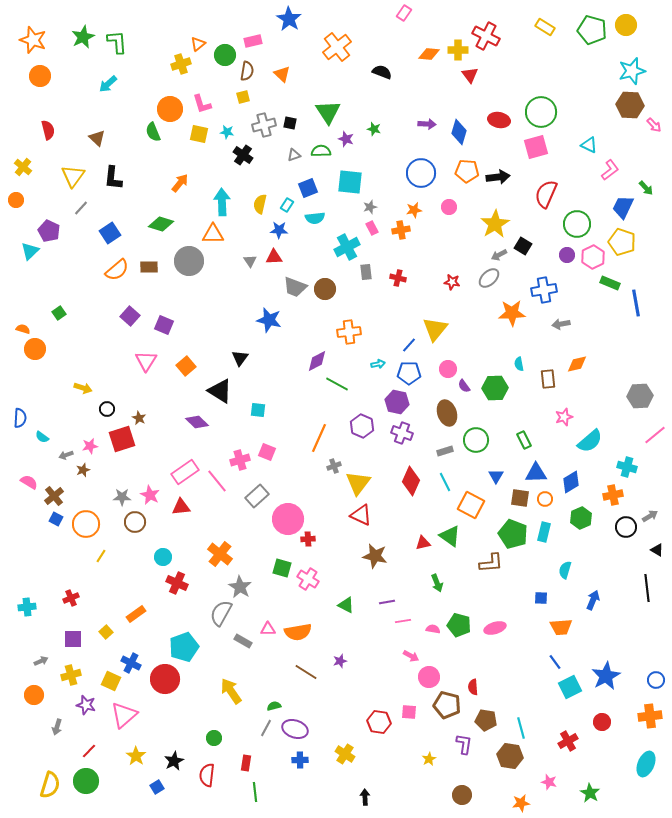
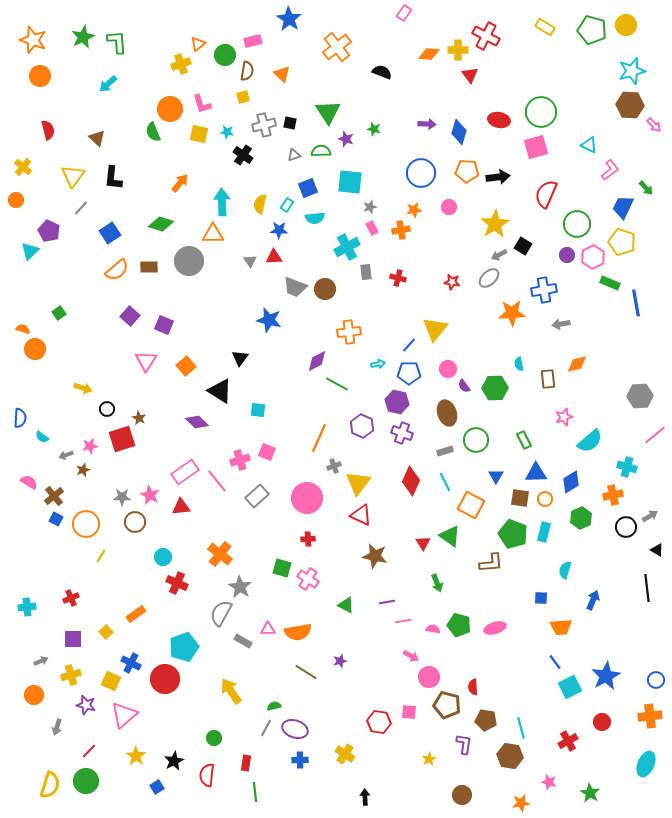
pink circle at (288, 519): moved 19 px right, 21 px up
red triangle at (423, 543): rotated 49 degrees counterclockwise
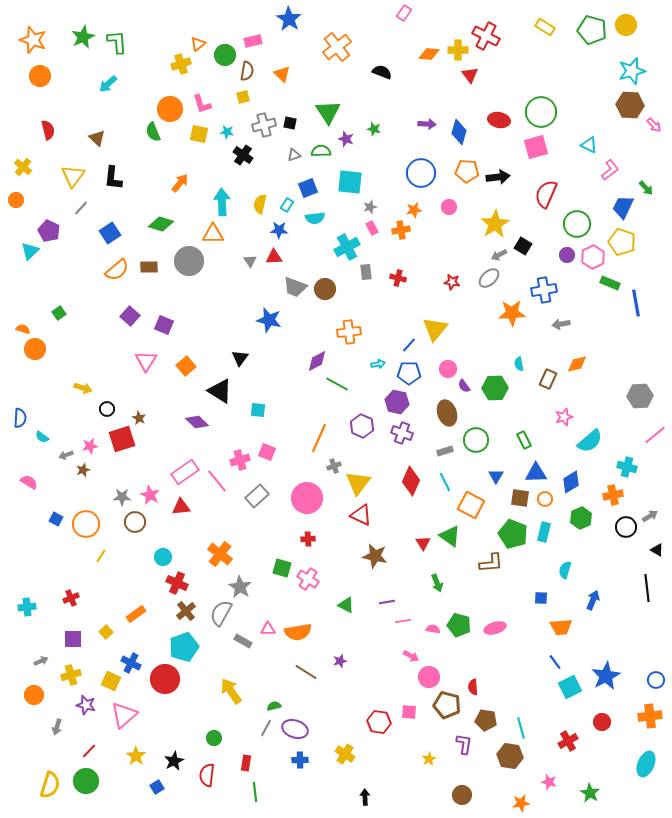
brown rectangle at (548, 379): rotated 30 degrees clockwise
brown cross at (54, 496): moved 132 px right, 115 px down
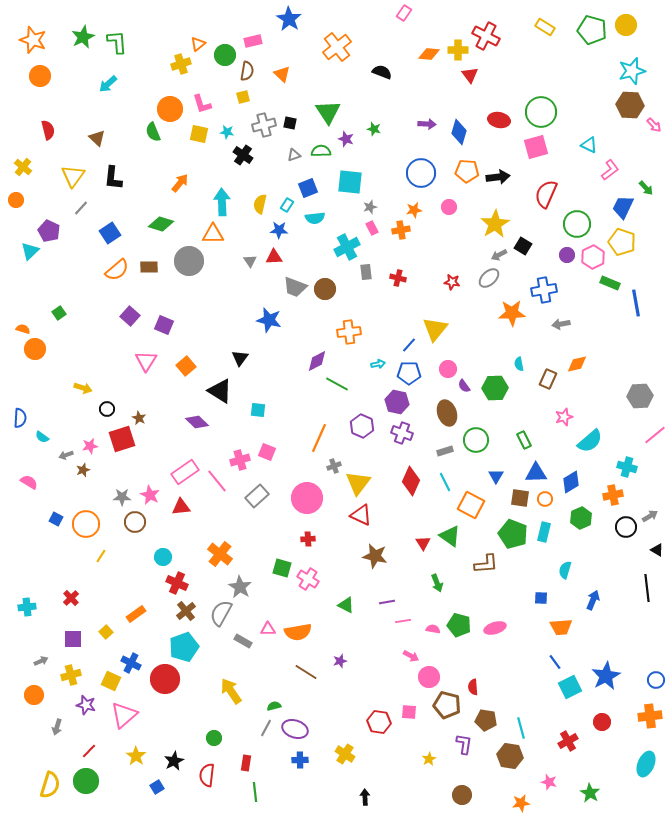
brown L-shape at (491, 563): moved 5 px left, 1 px down
red cross at (71, 598): rotated 21 degrees counterclockwise
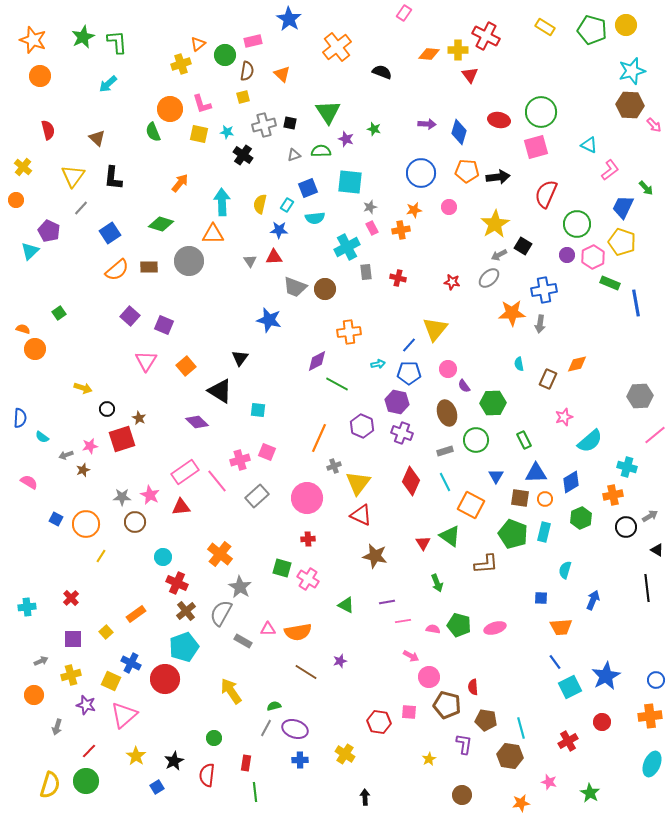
gray arrow at (561, 324): moved 21 px left; rotated 72 degrees counterclockwise
green hexagon at (495, 388): moved 2 px left, 15 px down
cyan ellipse at (646, 764): moved 6 px right
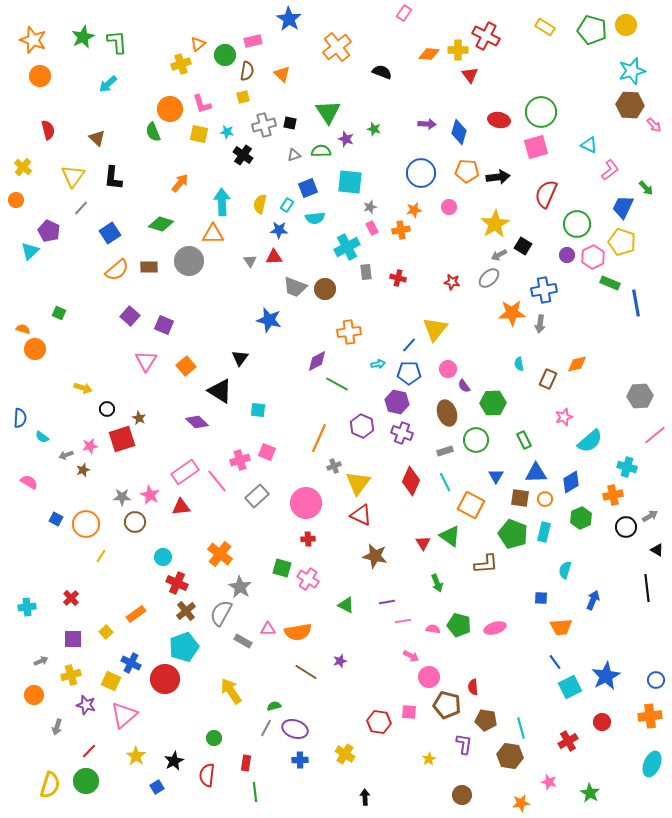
green square at (59, 313): rotated 32 degrees counterclockwise
pink circle at (307, 498): moved 1 px left, 5 px down
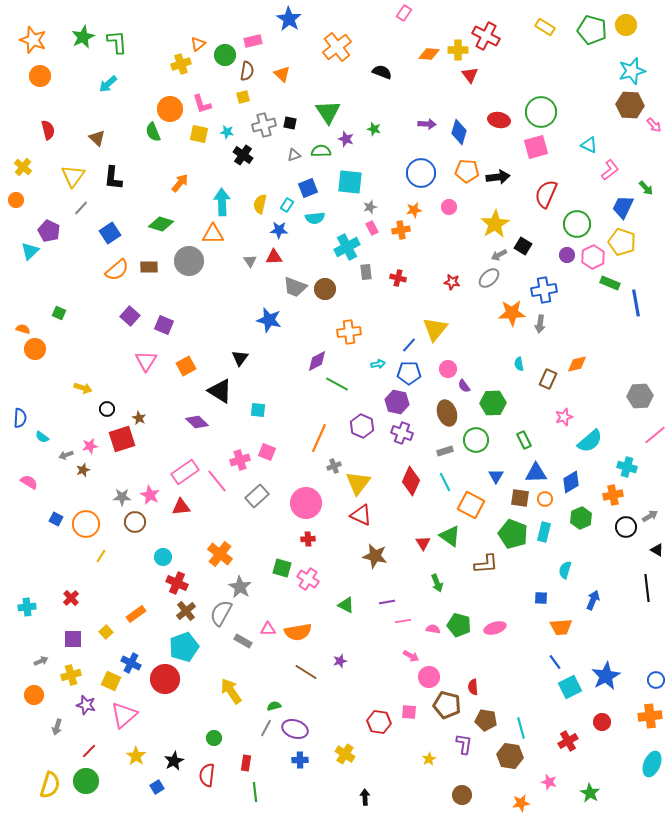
orange square at (186, 366): rotated 12 degrees clockwise
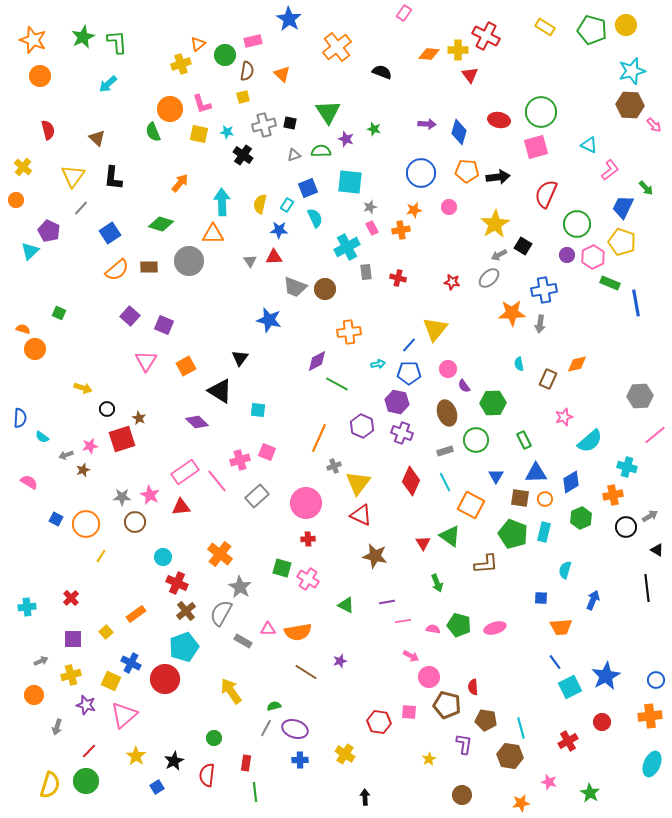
cyan semicircle at (315, 218): rotated 108 degrees counterclockwise
